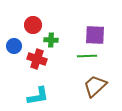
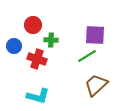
green line: rotated 30 degrees counterclockwise
brown trapezoid: moved 1 px right, 1 px up
cyan L-shape: rotated 25 degrees clockwise
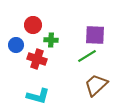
blue circle: moved 2 px right, 1 px up
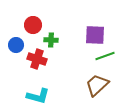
green line: moved 18 px right; rotated 12 degrees clockwise
brown trapezoid: moved 1 px right
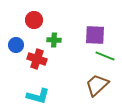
red circle: moved 1 px right, 5 px up
green cross: moved 3 px right
green line: rotated 42 degrees clockwise
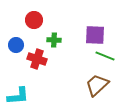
cyan L-shape: moved 20 px left; rotated 20 degrees counterclockwise
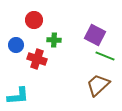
purple square: rotated 25 degrees clockwise
brown trapezoid: moved 1 px right
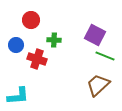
red circle: moved 3 px left
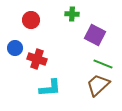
green cross: moved 18 px right, 26 px up
blue circle: moved 1 px left, 3 px down
green line: moved 2 px left, 8 px down
cyan L-shape: moved 32 px right, 8 px up
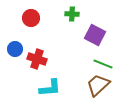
red circle: moved 2 px up
blue circle: moved 1 px down
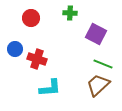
green cross: moved 2 px left, 1 px up
purple square: moved 1 px right, 1 px up
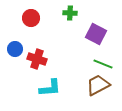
brown trapezoid: rotated 15 degrees clockwise
